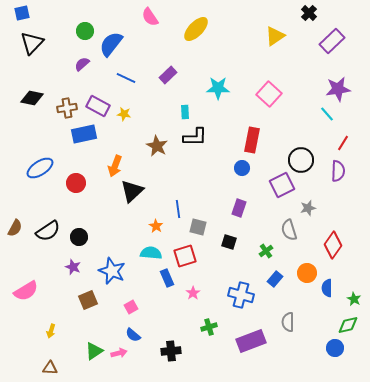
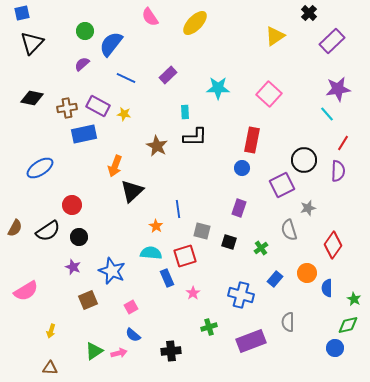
yellow ellipse at (196, 29): moved 1 px left, 6 px up
black circle at (301, 160): moved 3 px right
red circle at (76, 183): moved 4 px left, 22 px down
gray square at (198, 227): moved 4 px right, 4 px down
green cross at (266, 251): moved 5 px left, 3 px up
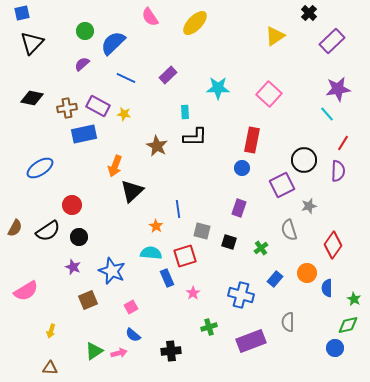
blue semicircle at (111, 44): moved 2 px right, 1 px up; rotated 8 degrees clockwise
gray star at (308, 208): moved 1 px right, 2 px up
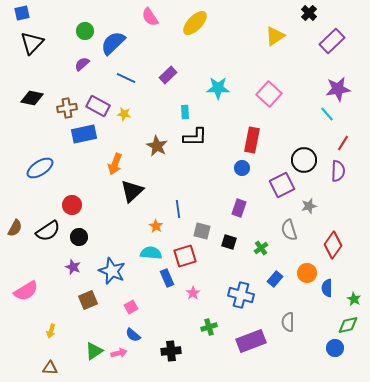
orange arrow at (115, 166): moved 2 px up
